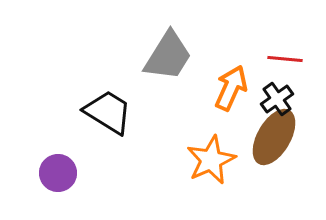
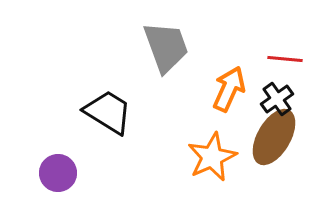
gray trapezoid: moved 2 px left, 9 px up; rotated 52 degrees counterclockwise
orange arrow: moved 2 px left, 1 px down
orange star: moved 1 px right, 3 px up
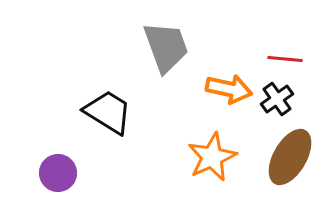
orange arrow: rotated 78 degrees clockwise
brown ellipse: moved 16 px right, 20 px down
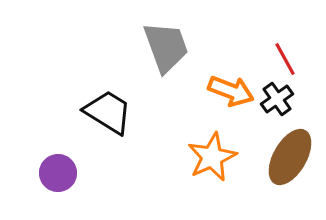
red line: rotated 56 degrees clockwise
orange arrow: moved 2 px right, 2 px down; rotated 9 degrees clockwise
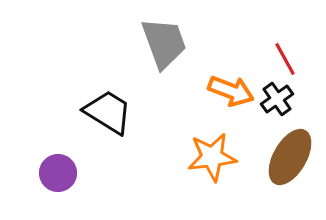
gray trapezoid: moved 2 px left, 4 px up
orange star: rotated 18 degrees clockwise
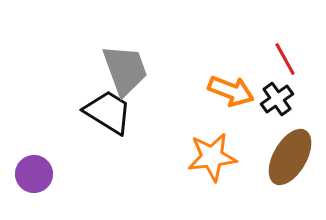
gray trapezoid: moved 39 px left, 27 px down
purple circle: moved 24 px left, 1 px down
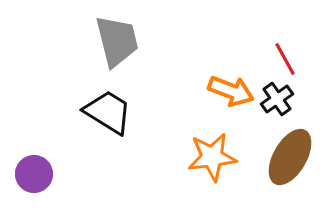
gray trapezoid: moved 8 px left, 29 px up; rotated 6 degrees clockwise
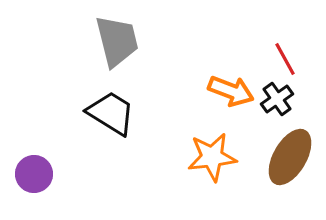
black trapezoid: moved 3 px right, 1 px down
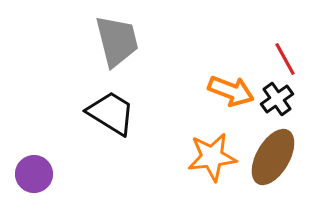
brown ellipse: moved 17 px left
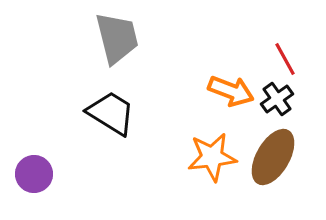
gray trapezoid: moved 3 px up
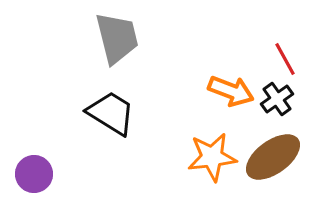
brown ellipse: rotated 24 degrees clockwise
